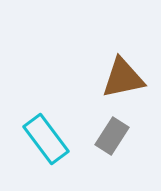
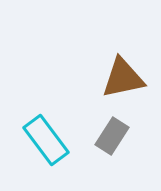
cyan rectangle: moved 1 px down
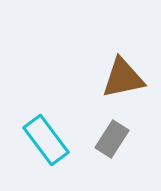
gray rectangle: moved 3 px down
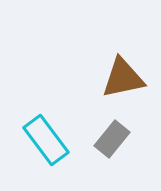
gray rectangle: rotated 6 degrees clockwise
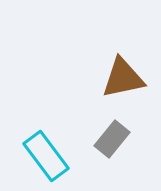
cyan rectangle: moved 16 px down
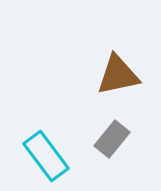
brown triangle: moved 5 px left, 3 px up
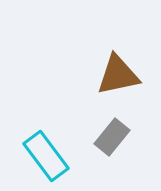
gray rectangle: moved 2 px up
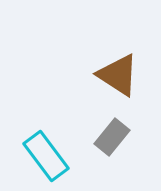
brown triangle: rotated 45 degrees clockwise
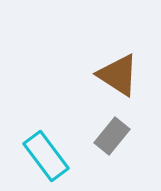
gray rectangle: moved 1 px up
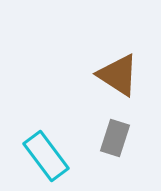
gray rectangle: moved 3 px right, 2 px down; rotated 21 degrees counterclockwise
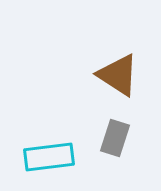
cyan rectangle: moved 3 px right, 1 px down; rotated 60 degrees counterclockwise
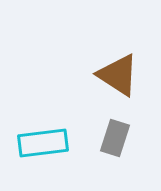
cyan rectangle: moved 6 px left, 14 px up
